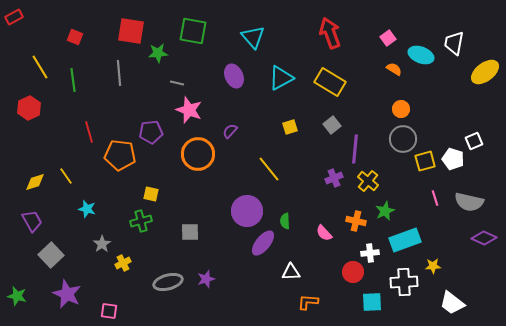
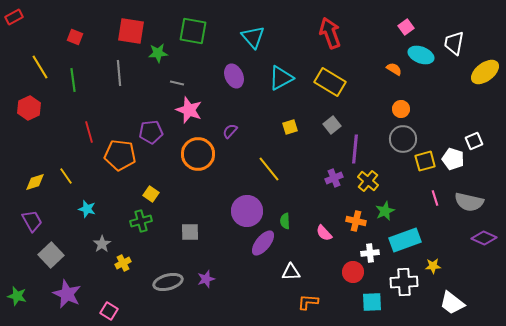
pink square at (388, 38): moved 18 px right, 11 px up
yellow square at (151, 194): rotated 21 degrees clockwise
pink square at (109, 311): rotated 24 degrees clockwise
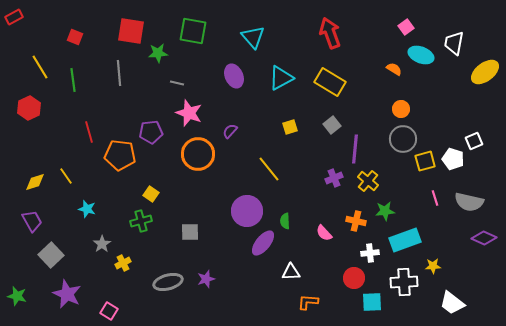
pink star at (189, 110): moved 3 px down
green star at (385, 211): rotated 18 degrees clockwise
red circle at (353, 272): moved 1 px right, 6 px down
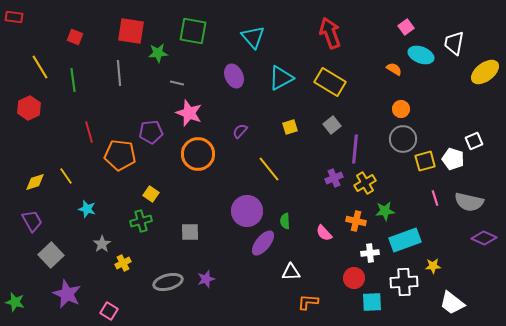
red rectangle at (14, 17): rotated 36 degrees clockwise
purple semicircle at (230, 131): moved 10 px right
yellow cross at (368, 181): moved 3 px left, 2 px down; rotated 20 degrees clockwise
green star at (17, 296): moved 2 px left, 6 px down
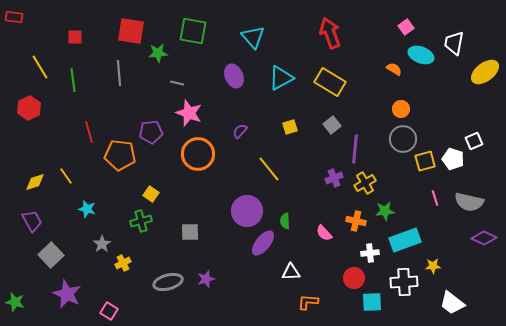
red square at (75, 37): rotated 21 degrees counterclockwise
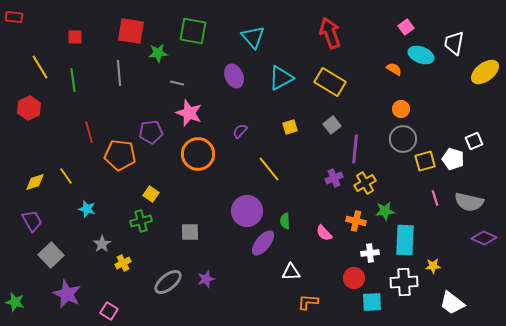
cyan rectangle at (405, 240): rotated 68 degrees counterclockwise
gray ellipse at (168, 282): rotated 24 degrees counterclockwise
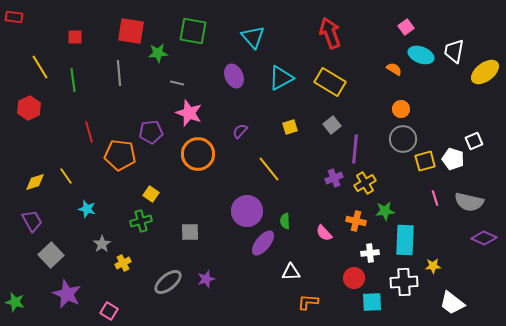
white trapezoid at (454, 43): moved 8 px down
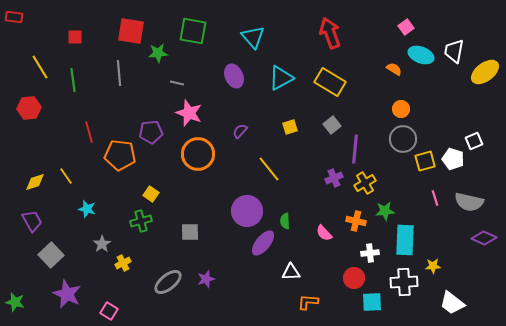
red hexagon at (29, 108): rotated 20 degrees clockwise
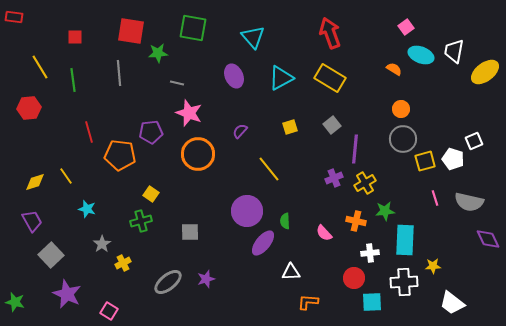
green square at (193, 31): moved 3 px up
yellow rectangle at (330, 82): moved 4 px up
purple diamond at (484, 238): moved 4 px right, 1 px down; rotated 40 degrees clockwise
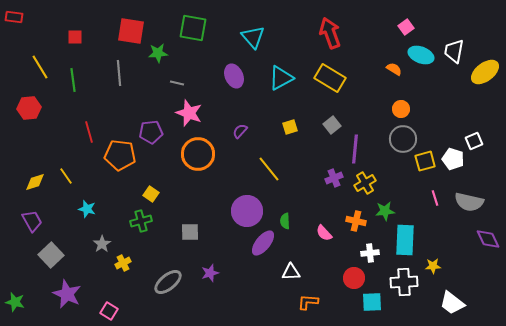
purple star at (206, 279): moved 4 px right, 6 px up
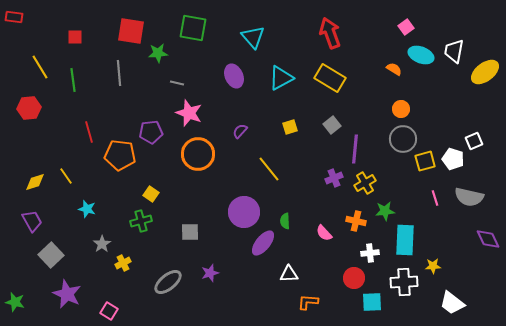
gray semicircle at (469, 202): moved 5 px up
purple circle at (247, 211): moved 3 px left, 1 px down
white triangle at (291, 272): moved 2 px left, 2 px down
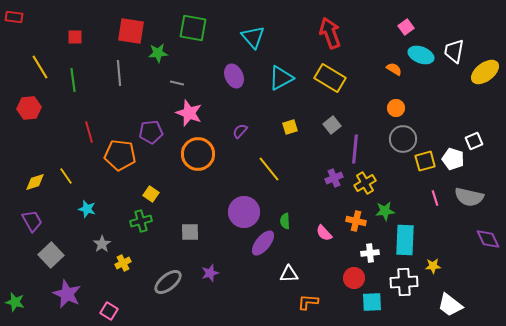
orange circle at (401, 109): moved 5 px left, 1 px up
white trapezoid at (452, 303): moved 2 px left, 2 px down
